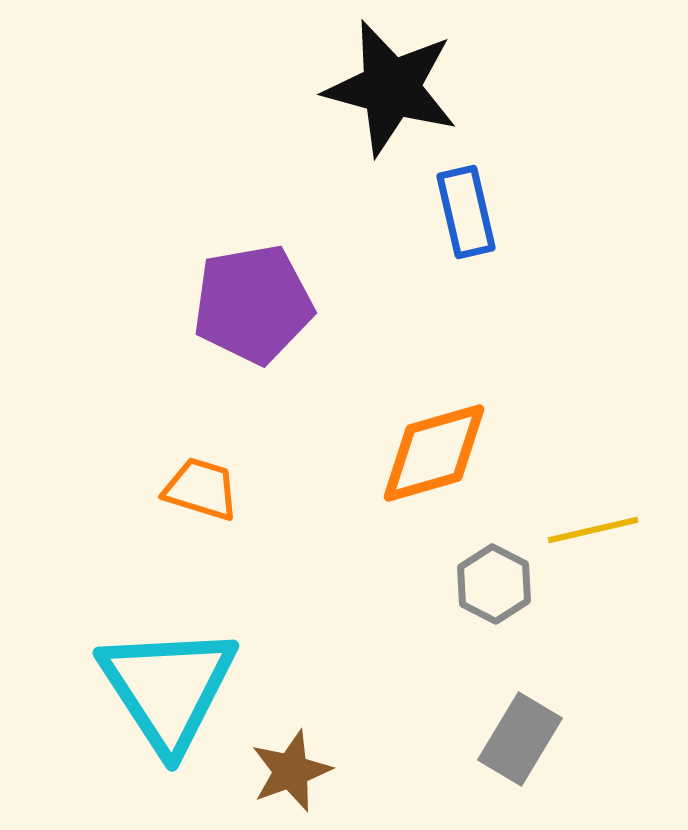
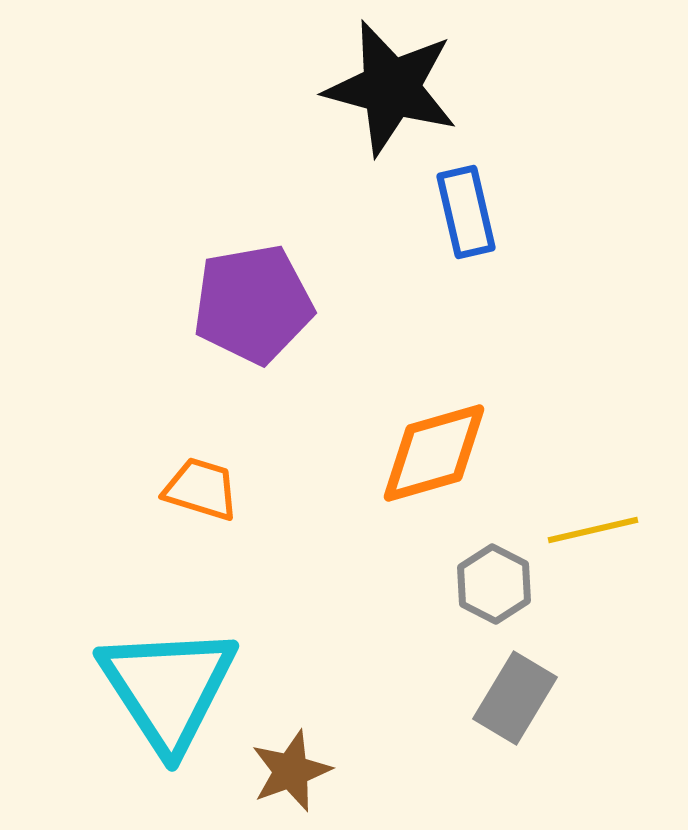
gray rectangle: moved 5 px left, 41 px up
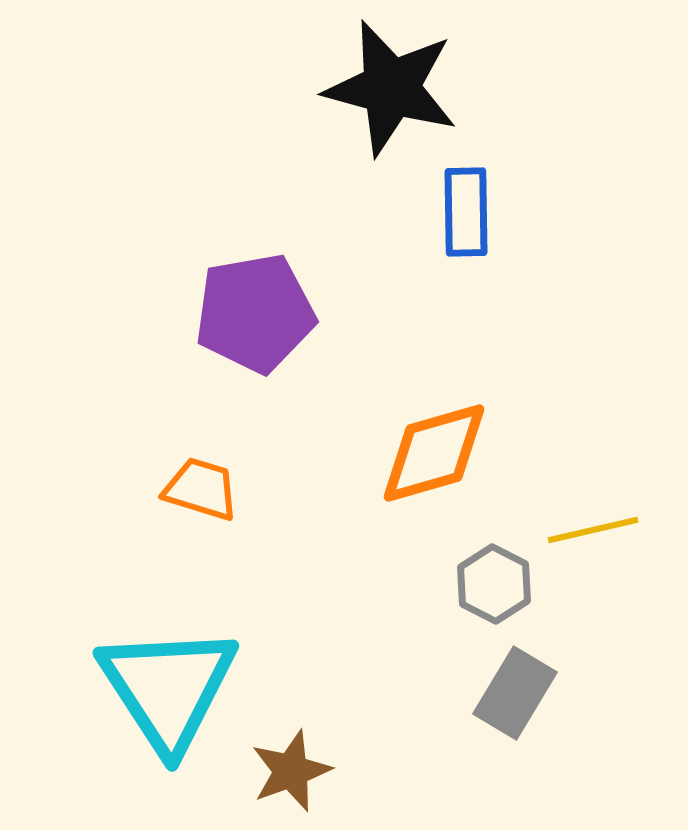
blue rectangle: rotated 12 degrees clockwise
purple pentagon: moved 2 px right, 9 px down
gray rectangle: moved 5 px up
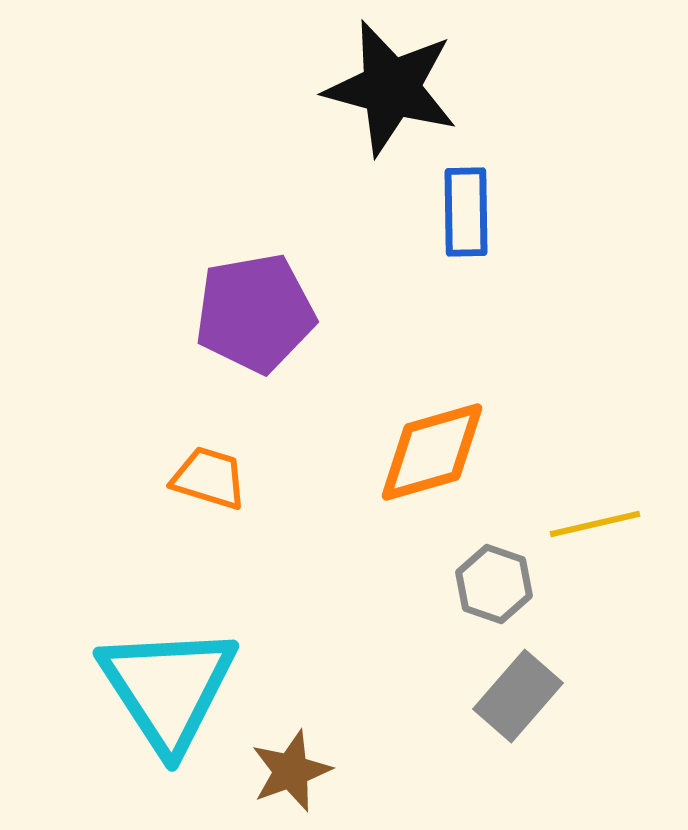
orange diamond: moved 2 px left, 1 px up
orange trapezoid: moved 8 px right, 11 px up
yellow line: moved 2 px right, 6 px up
gray hexagon: rotated 8 degrees counterclockwise
gray rectangle: moved 3 px right, 3 px down; rotated 10 degrees clockwise
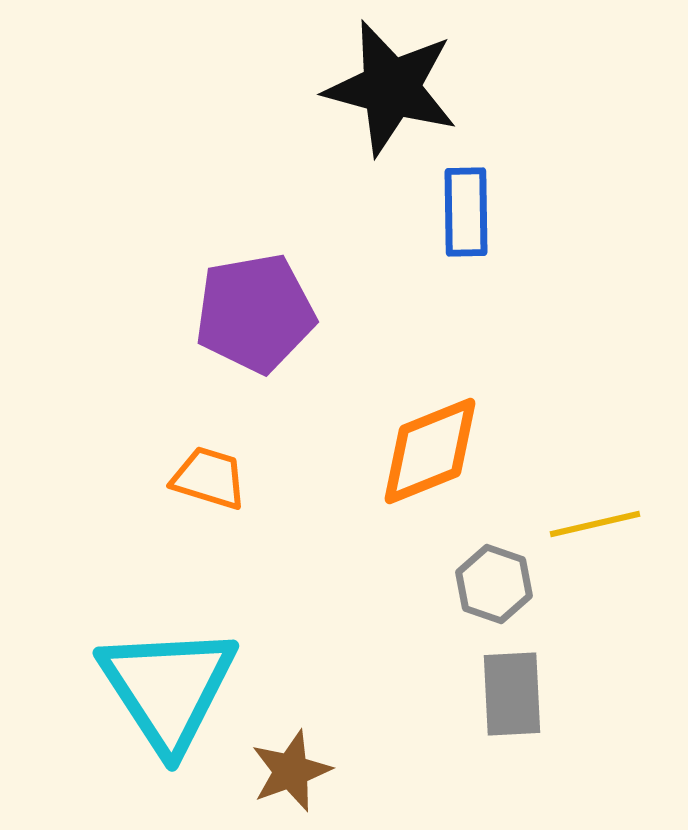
orange diamond: moved 2 px left, 1 px up; rotated 6 degrees counterclockwise
gray rectangle: moved 6 px left, 2 px up; rotated 44 degrees counterclockwise
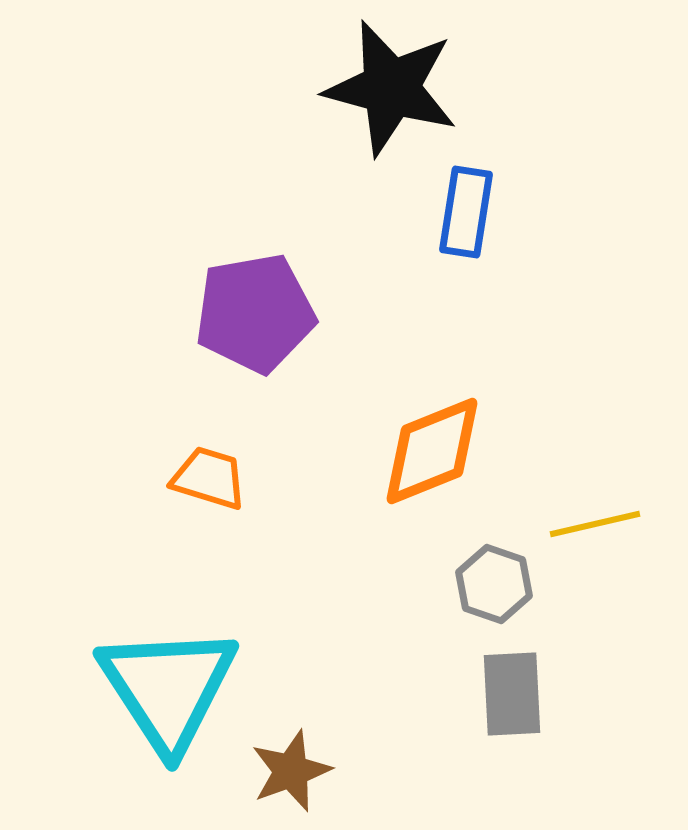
blue rectangle: rotated 10 degrees clockwise
orange diamond: moved 2 px right
